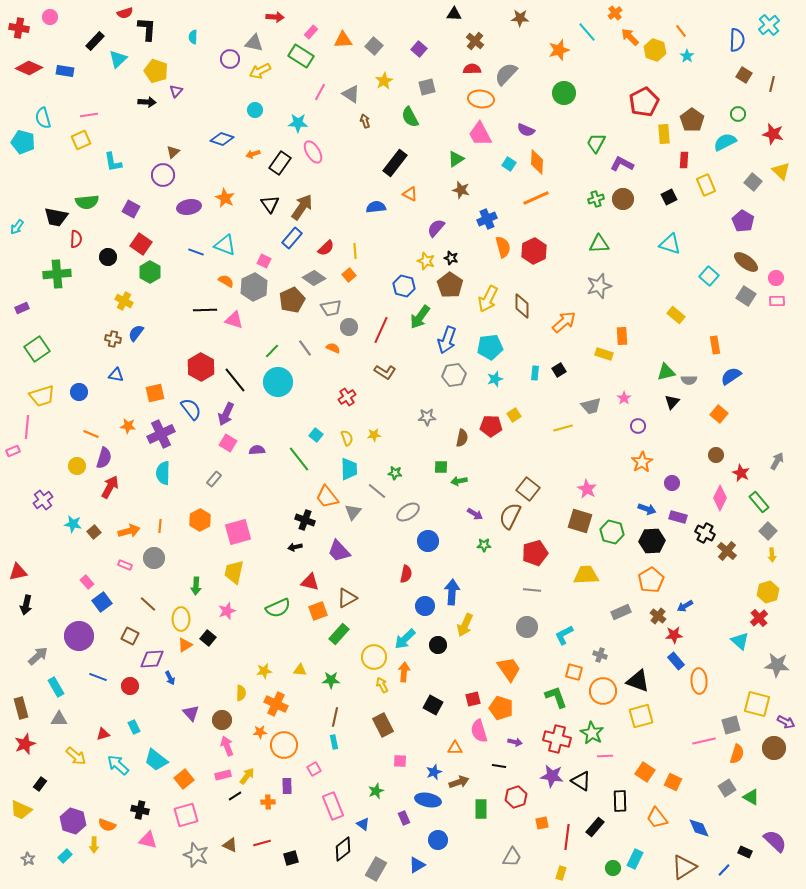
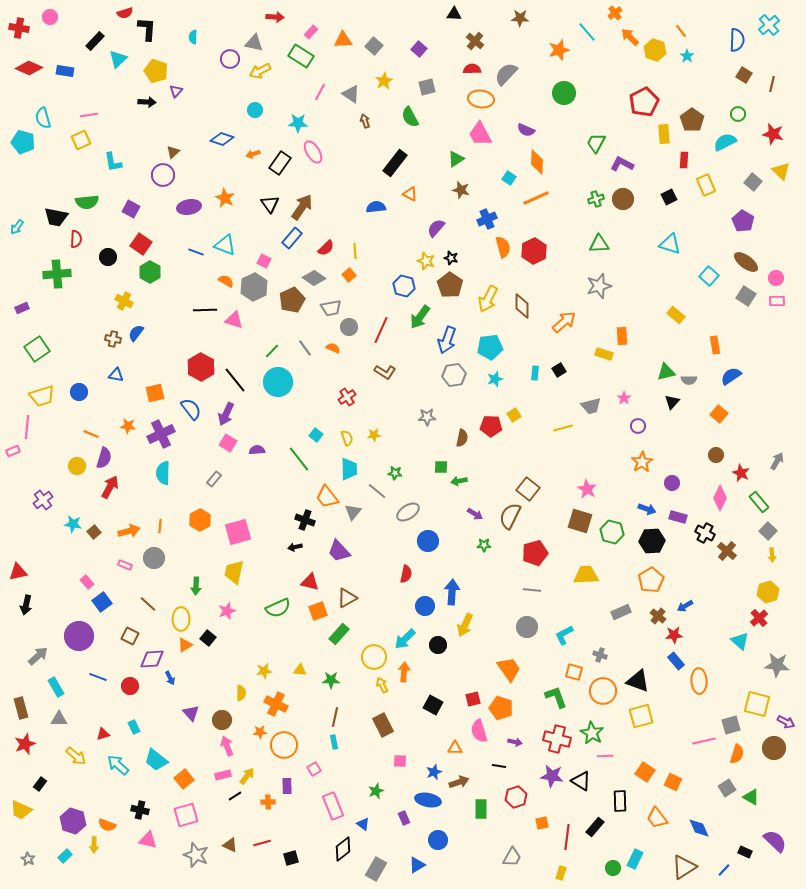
cyan square at (509, 164): moved 14 px down
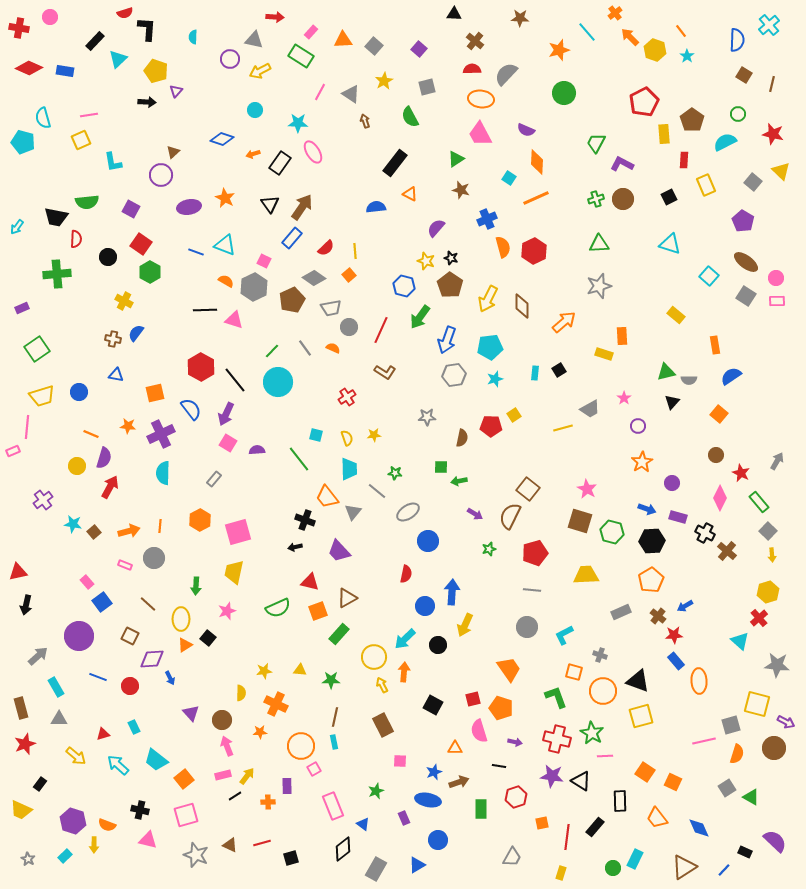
gray triangle at (254, 43): moved 3 px up
purple circle at (163, 175): moved 2 px left
gray trapezoid at (591, 406): moved 1 px left, 3 px down; rotated 15 degrees counterclockwise
cyan square at (316, 435): rotated 24 degrees counterclockwise
green star at (484, 545): moved 5 px right, 4 px down; rotated 16 degrees counterclockwise
orange circle at (284, 745): moved 17 px right, 1 px down
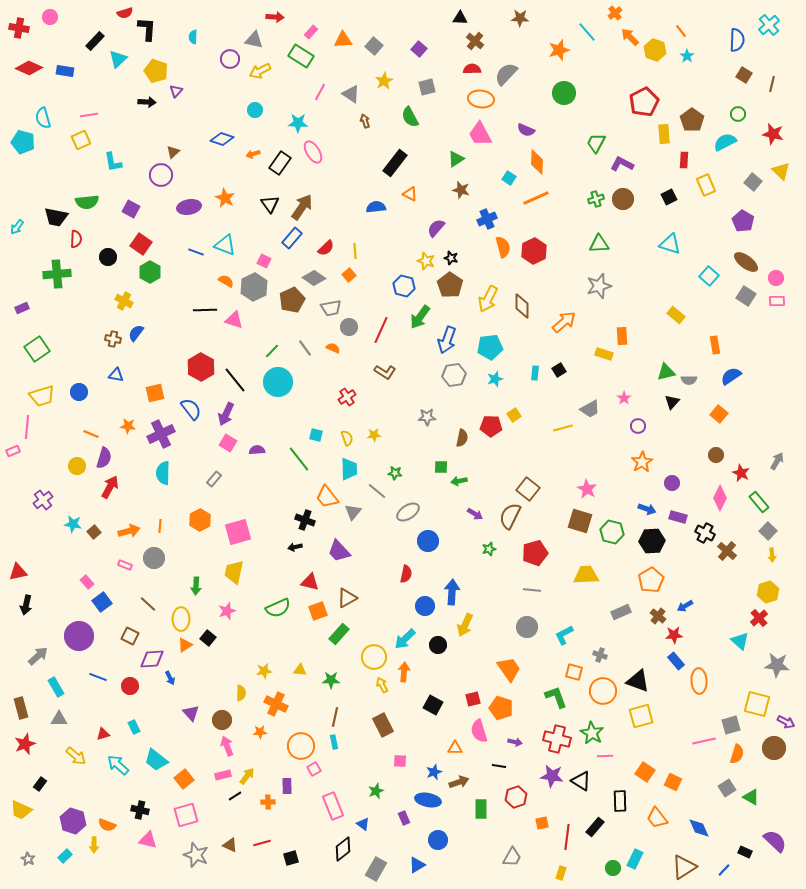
black triangle at (454, 14): moved 6 px right, 4 px down
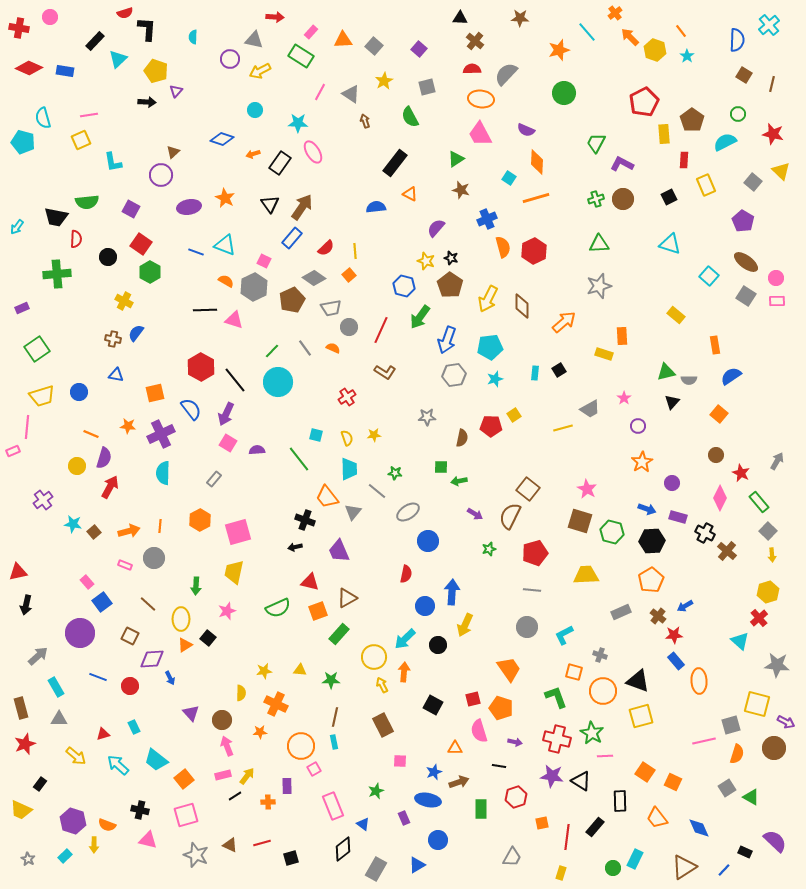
orange line at (536, 198): rotated 8 degrees clockwise
purple trapezoid at (339, 551): rotated 20 degrees clockwise
purple circle at (79, 636): moved 1 px right, 3 px up
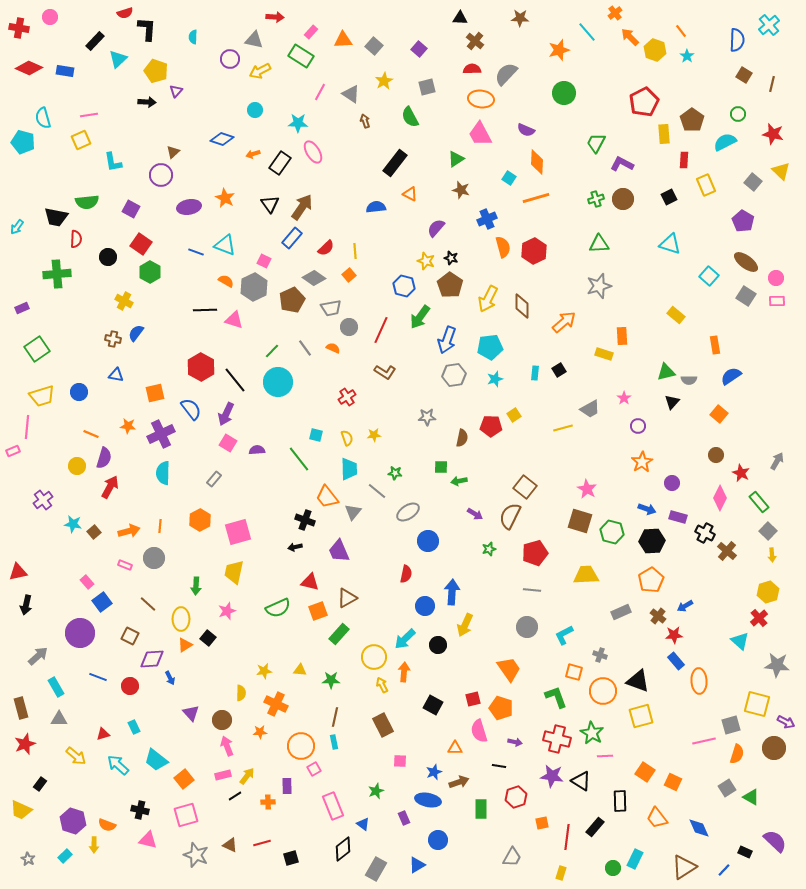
brown square at (528, 489): moved 3 px left, 2 px up
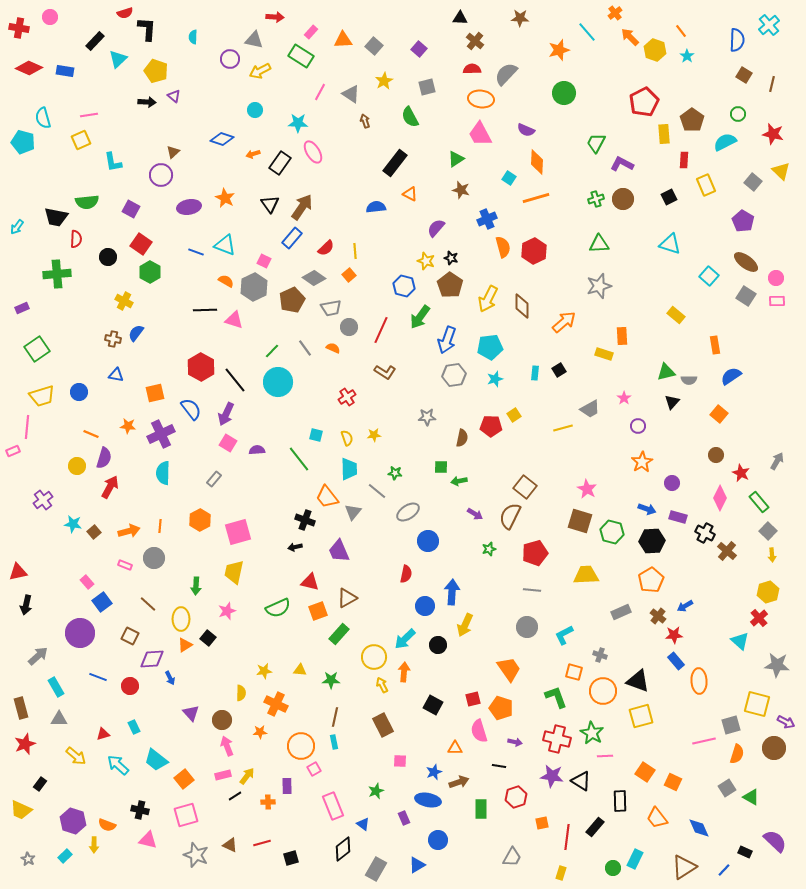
purple triangle at (176, 91): moved 2 px left, 5 px down; rotated 32 degrees counterclockwise
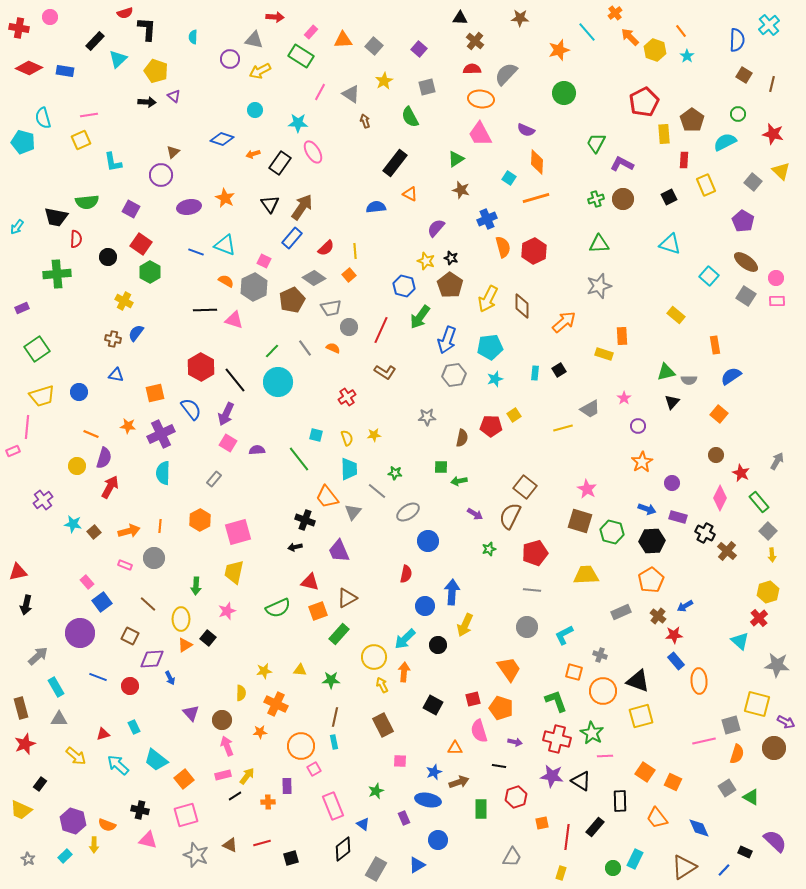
green L-shape at (556, 697): moved 4 px down
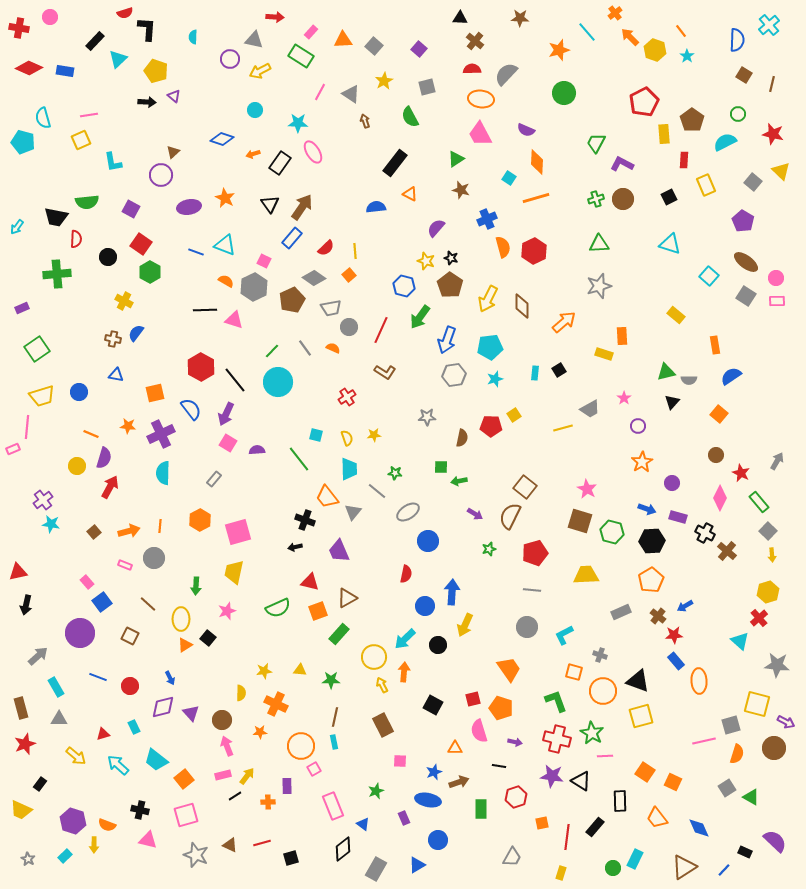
pink rectangle at (13, 451): moved 2 px up
cyan star at (73, 524): moved 22 px left
purple diamond at (152, 659): moved 11 px right, 48 px down; rotated 10 degrees counterclockwise
